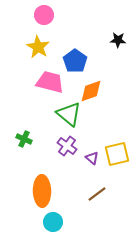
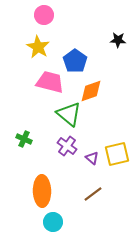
brown line: moved 4 px left
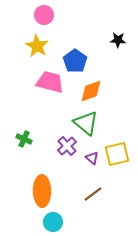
yellow star: moved 1 px left, 1 px up
green triangle: moved 17 px right, 9 px down
purple cross: rotated 12 degrees clockwise
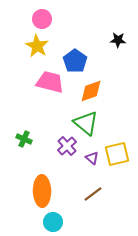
pink circle: moved 2 px left, 4 px down
